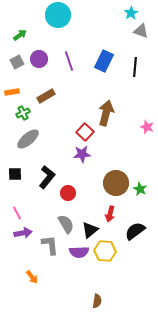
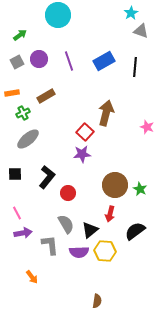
blue rectangle: rotated 35 degrees clockwise
orange rectangle: moved 1 px down
brown circle: moved 1 px left, 2 px down
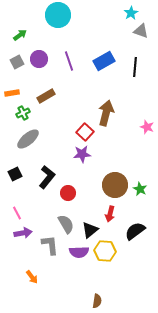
black square: rotated 24 degrees counterclockwise
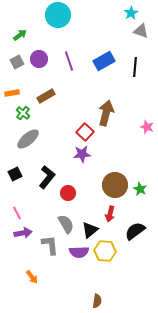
green cross: rotated 24 degrees counterclockwise
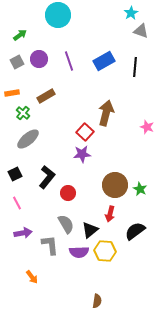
pink line: moved 10 px up
